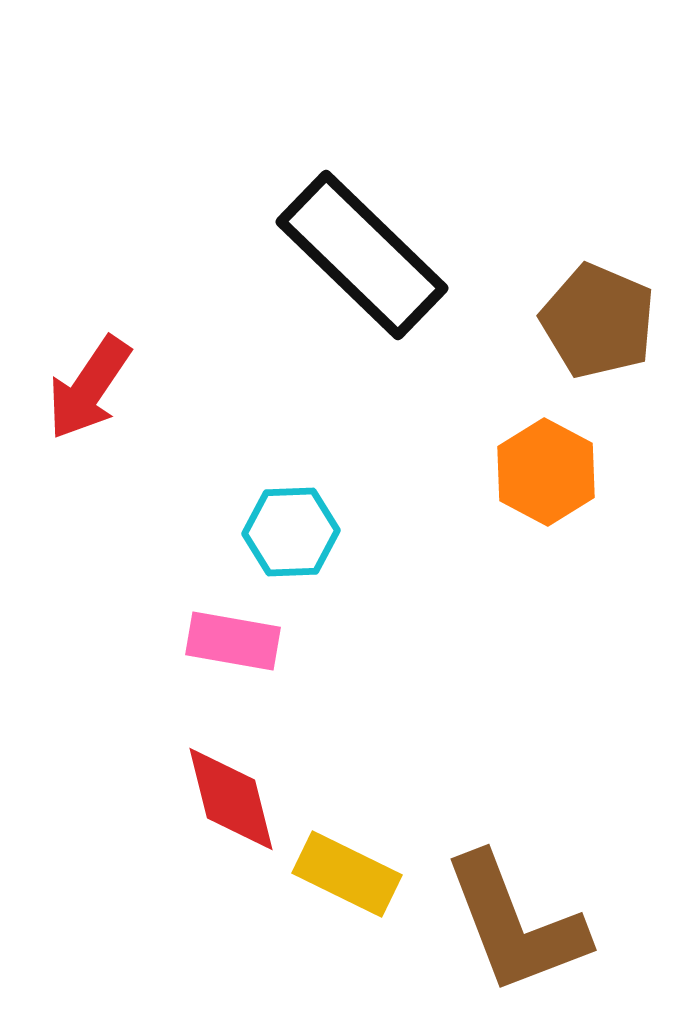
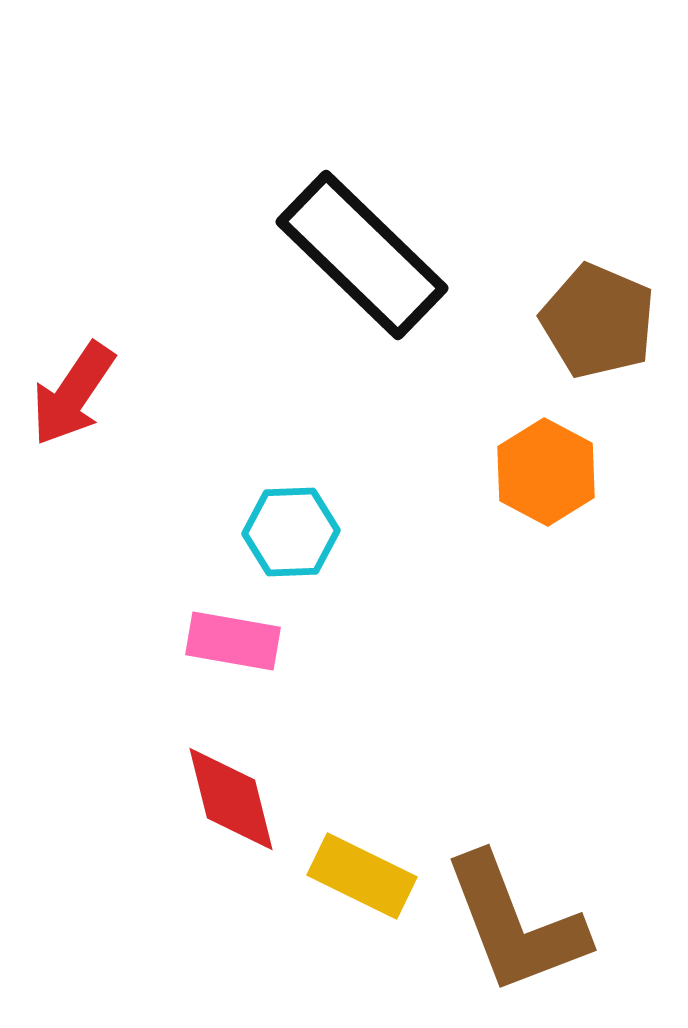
red arrow: moved 16 px left, 6 px down
yellow rectangle: moved 15 px right, 2 px down
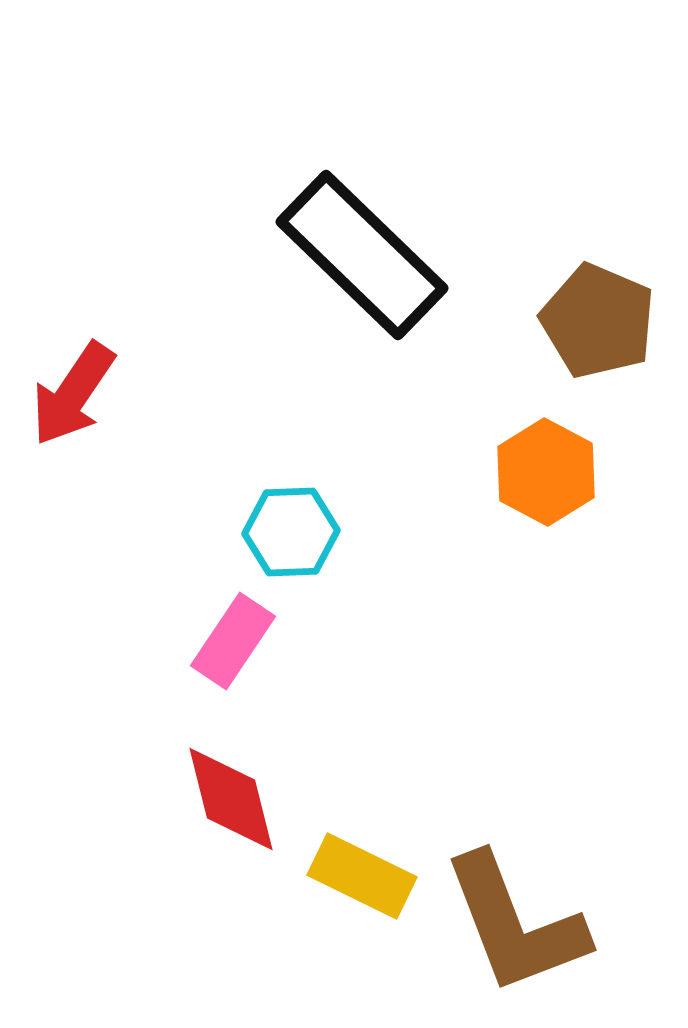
pink rectangle: rotated 66 degrees counterclockwise
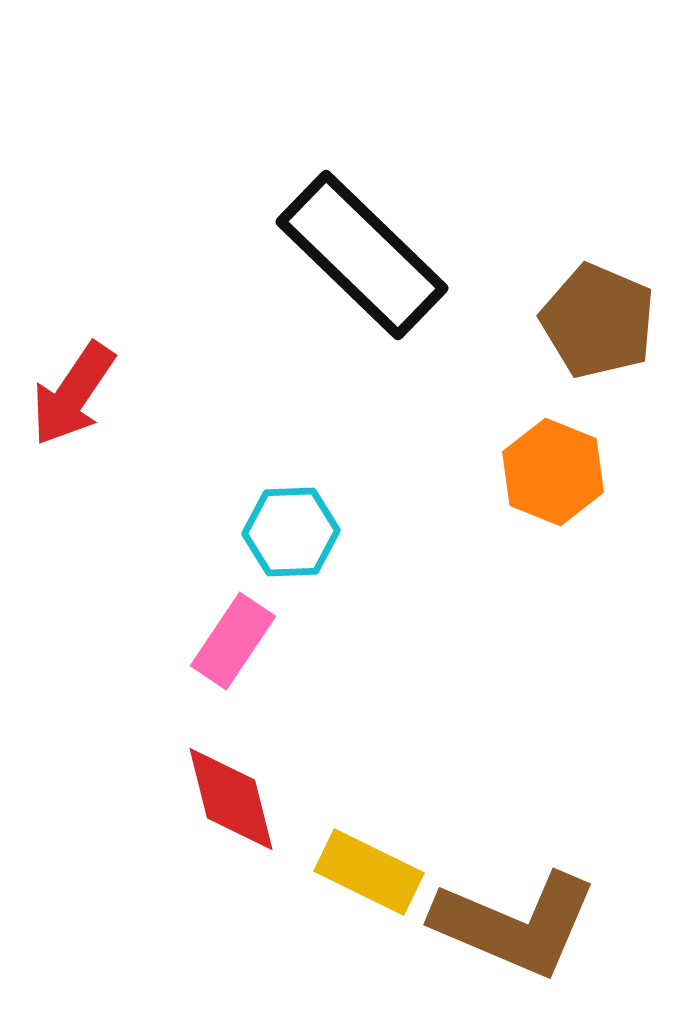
orange hexagon: moved 7 px right; rotated 6 degrees counterclockwise
yellow rectangle: moved 7 px right, 4 px up
brown L-shape: rotated 46 degrees counterclockwise
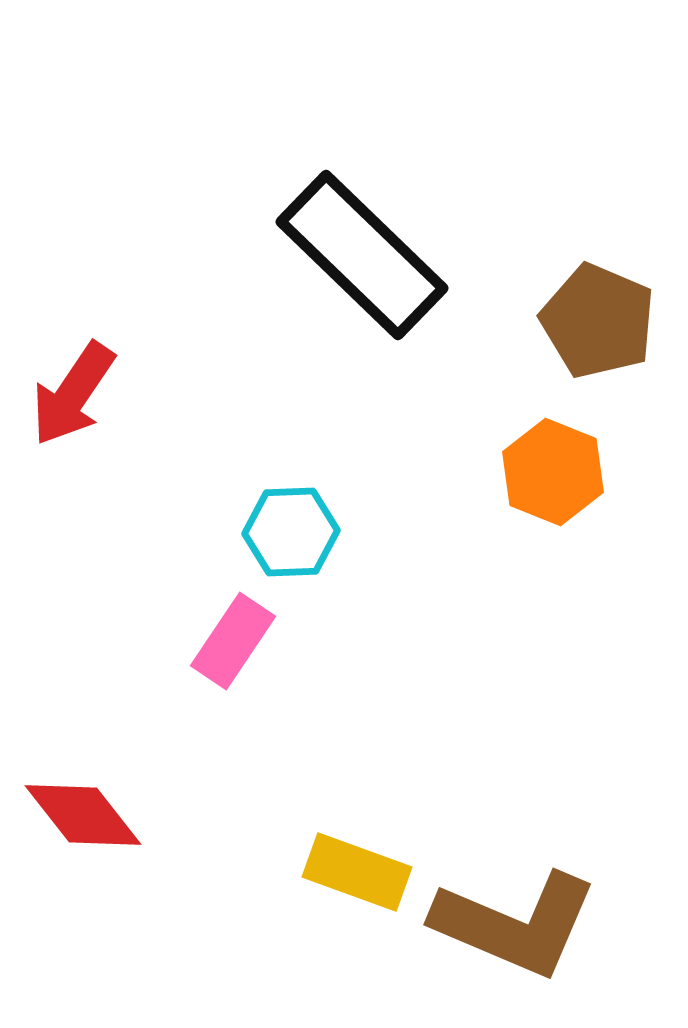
red diamond: moved 148 px left, 16 px down; rotated 24 degrees counterclockwise
yellow rectangle: moved 12 px left; rotated 6 degrees counterclockwise
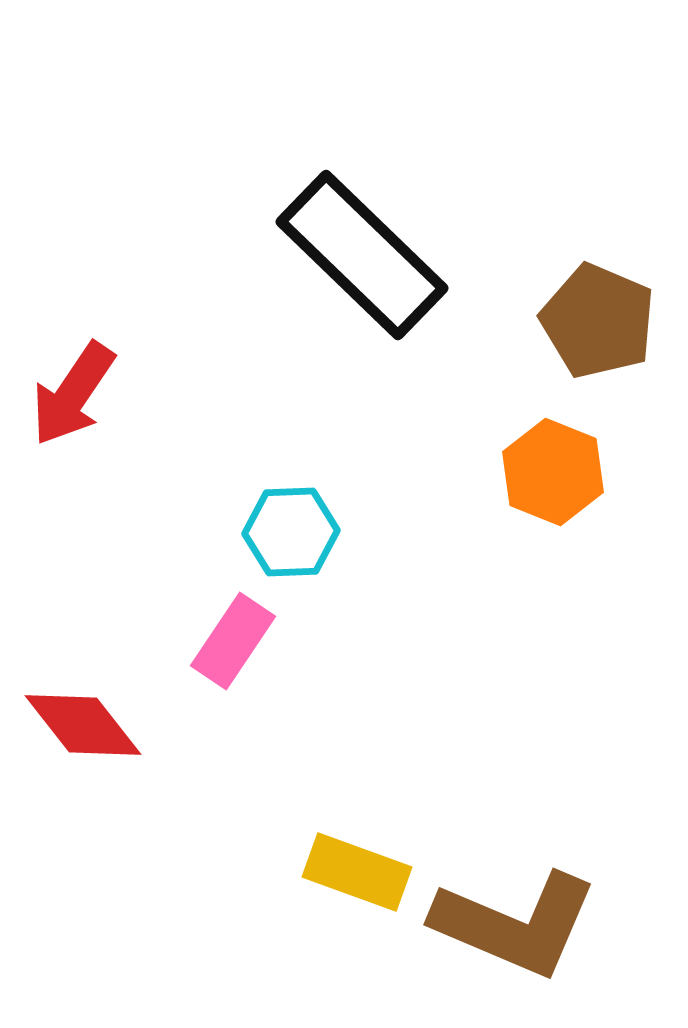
red diamond: moved 90 px up
